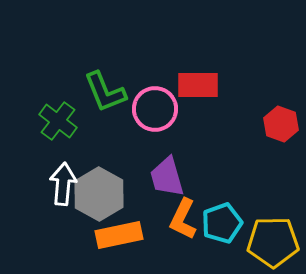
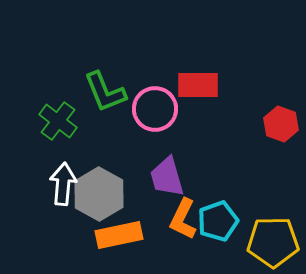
cyan pentagon: moved 4 px left, 2 px up
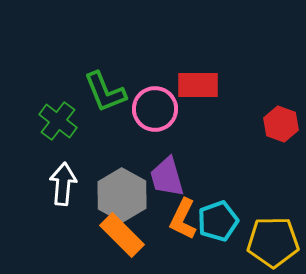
gray hexagon: moved 23 px right, 1 px down
orange rectangle: moved 3 px right; rotated 57 degrees clockwise
